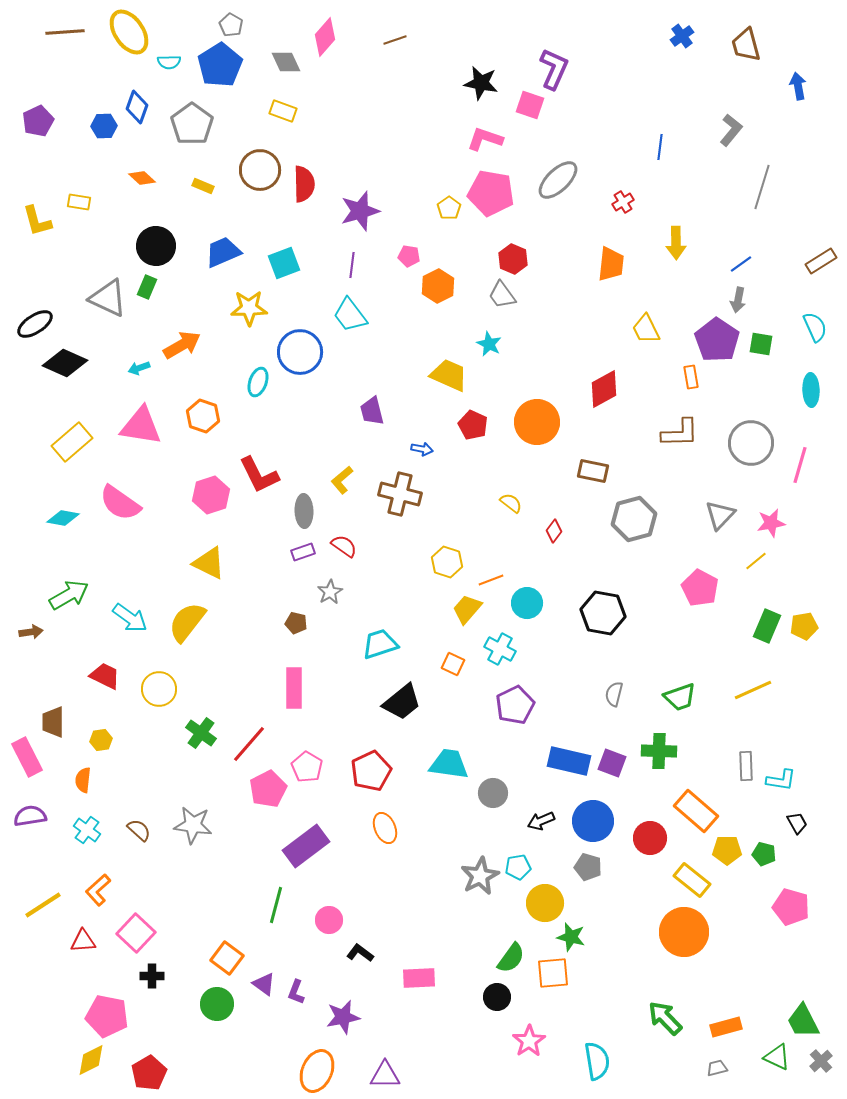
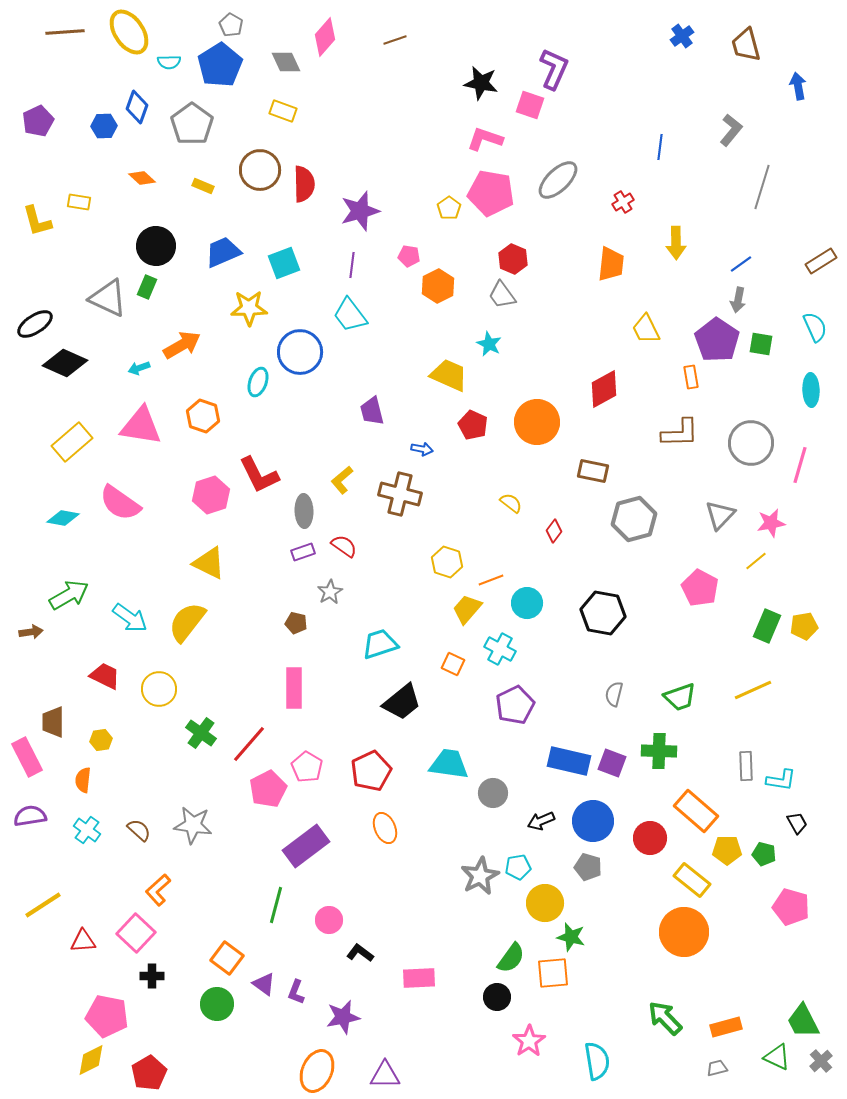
orange L-shape at (98, 890): moved 60 px right
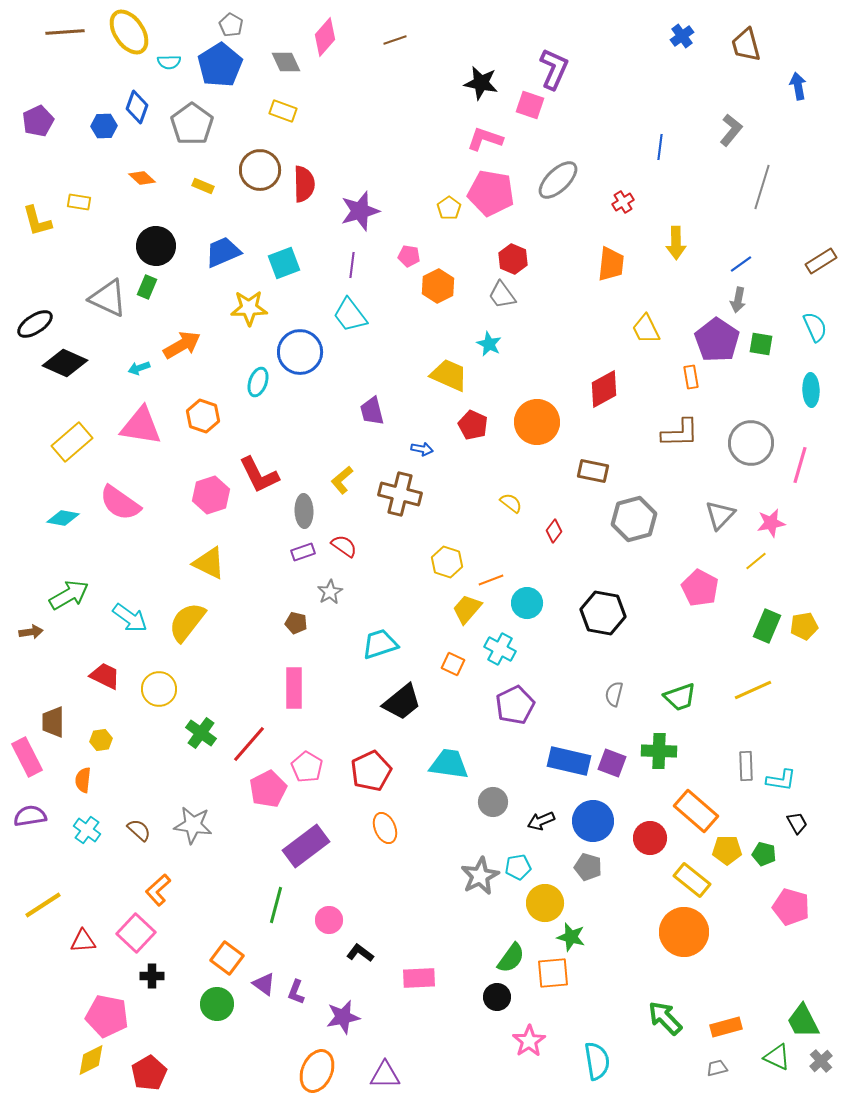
gray circle at (493, 793): moved 9 px down
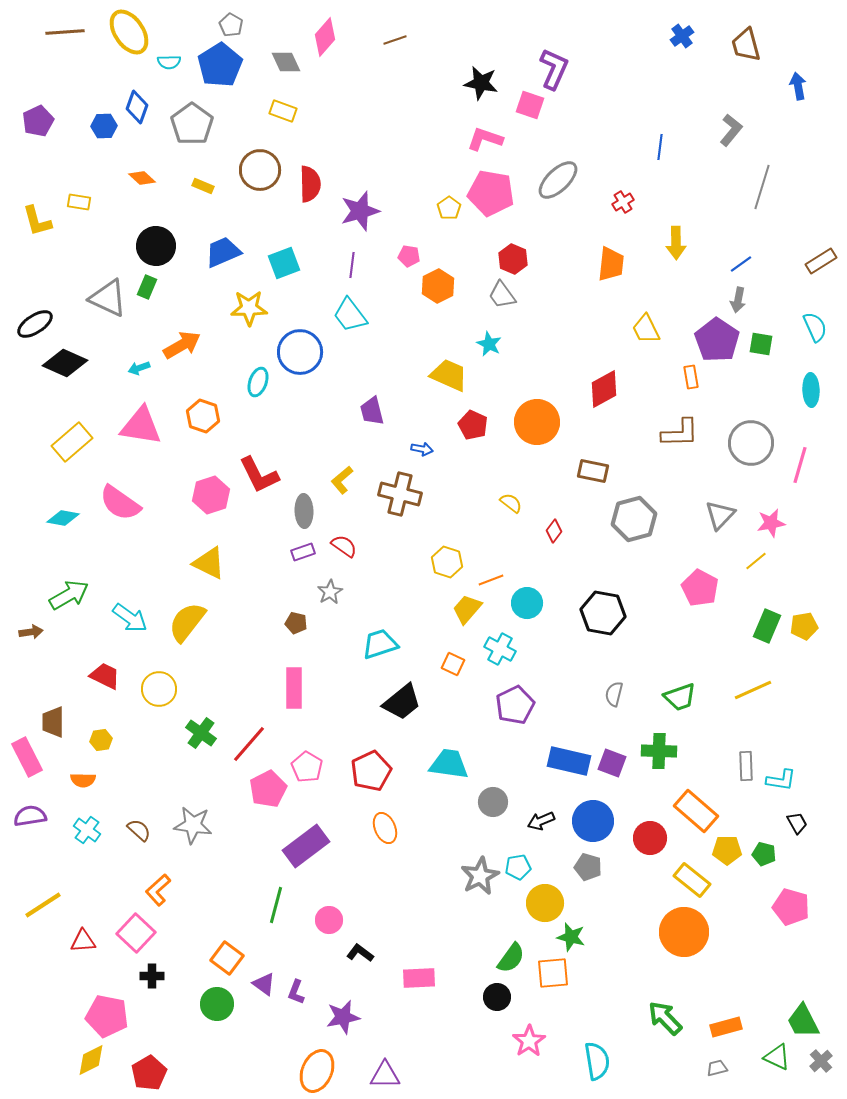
red semicircle at (304, 184): moved 6 px right
orange semicircle at (83, 780): rotated 95 degrees counterclockwise
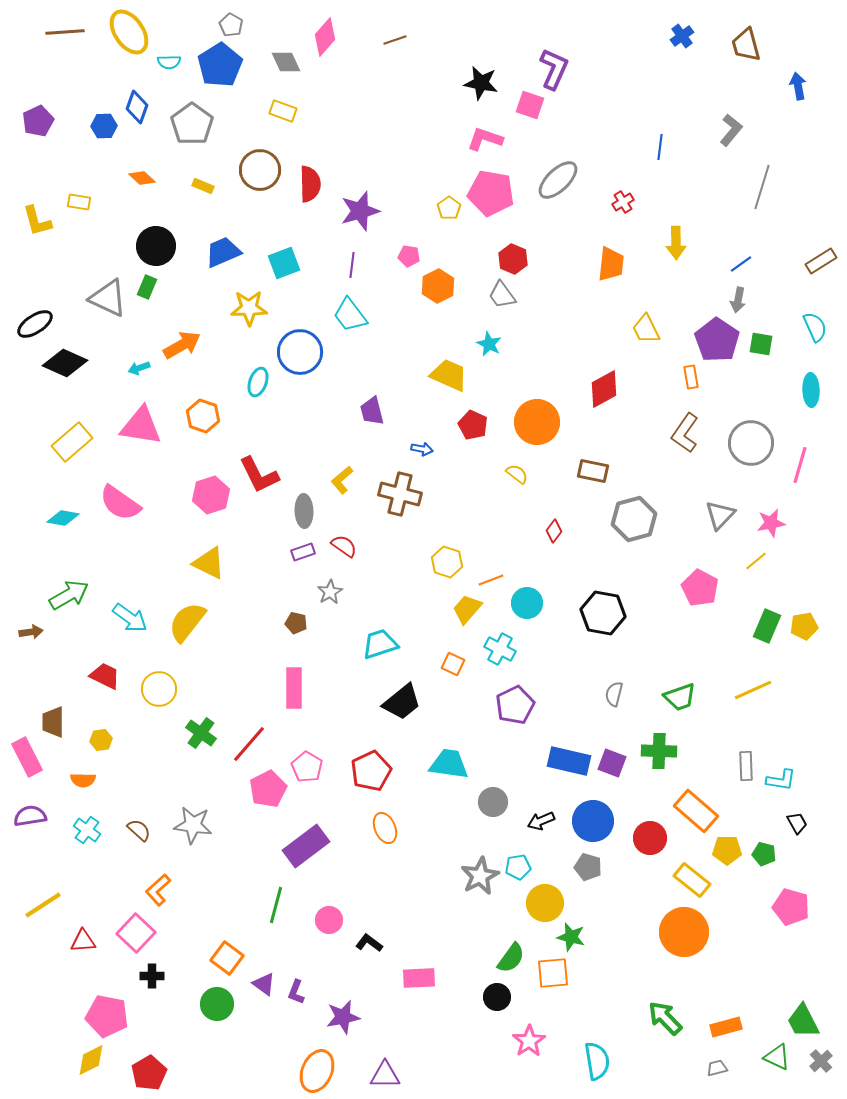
brown L-shape at (680, 433): moved 5 px right; rotated 126 degrees clockwise
yellow semicircle at (511, 503): moved 6 px right, 29 px up
black L-shape at (360, 953): moved 9 px right, 10 px up
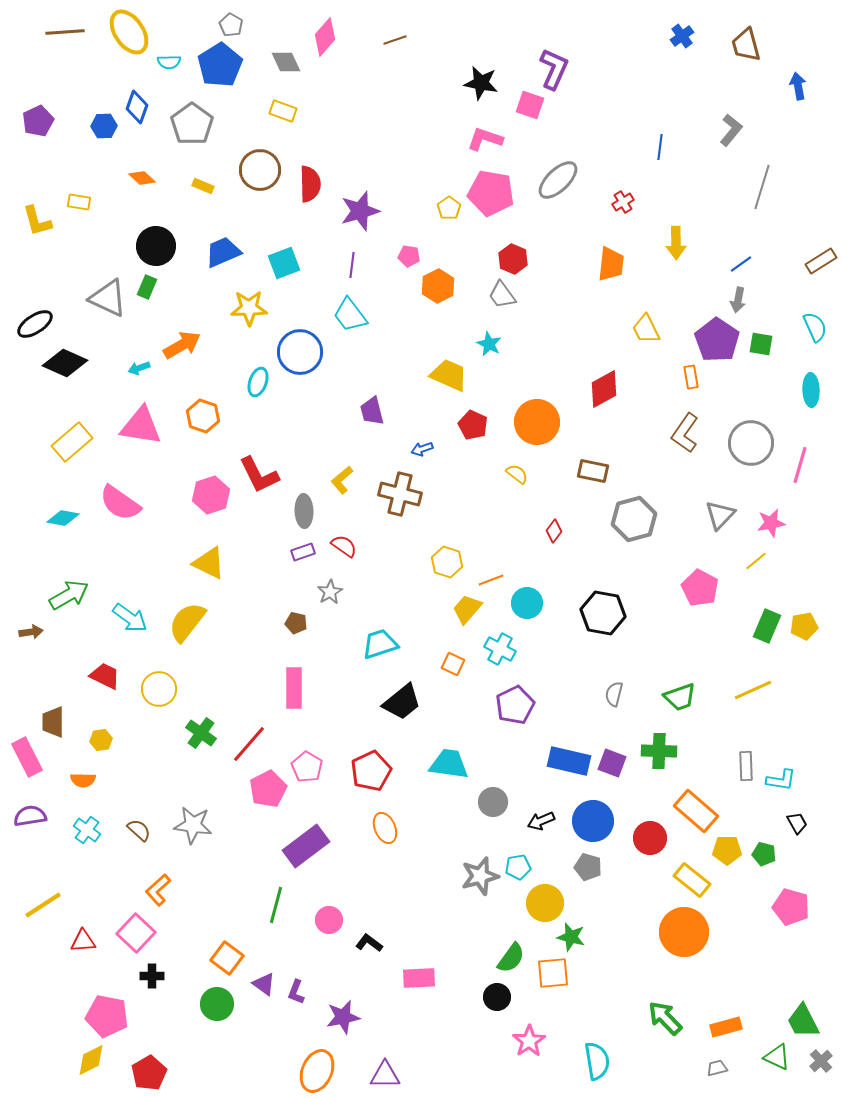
blue arrow at (422, 449): rotated 150 degrees clockwise
gray star at (480, 876): rotated 12 degrees clockwise
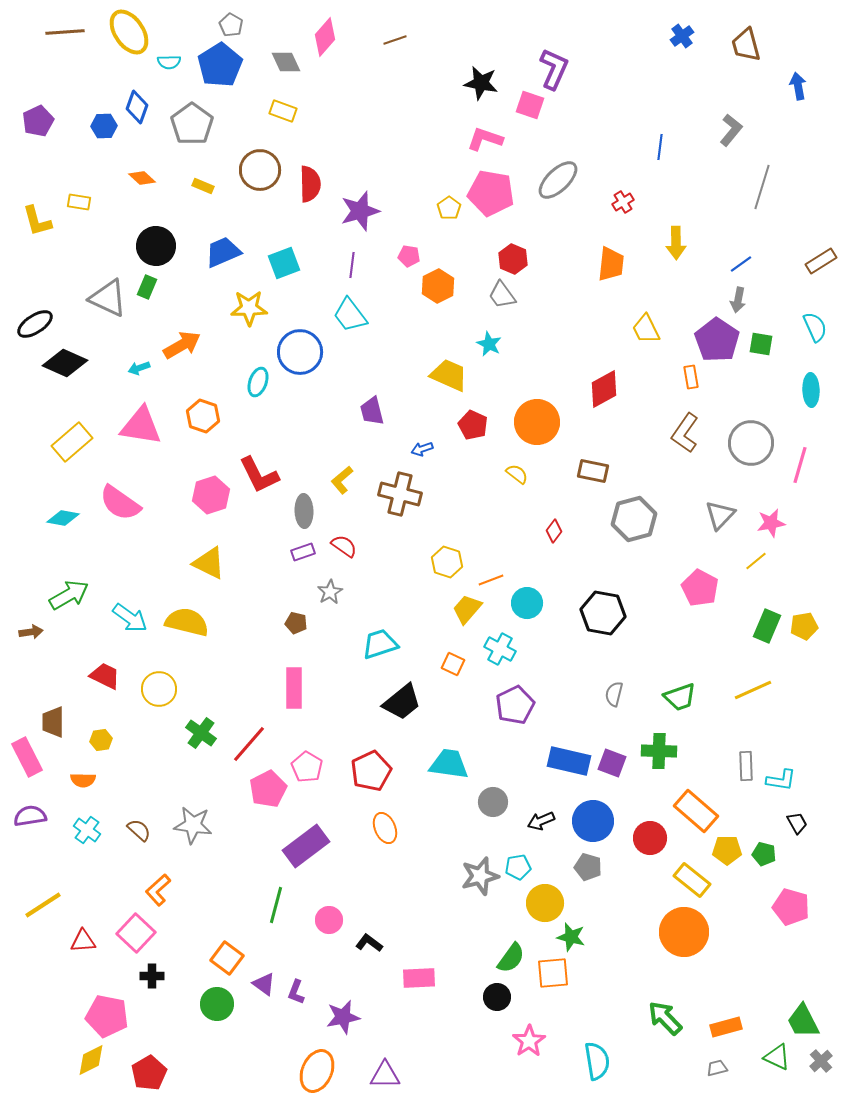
yellow semicircle at (187, 622): rotated 66 degrees clockwise
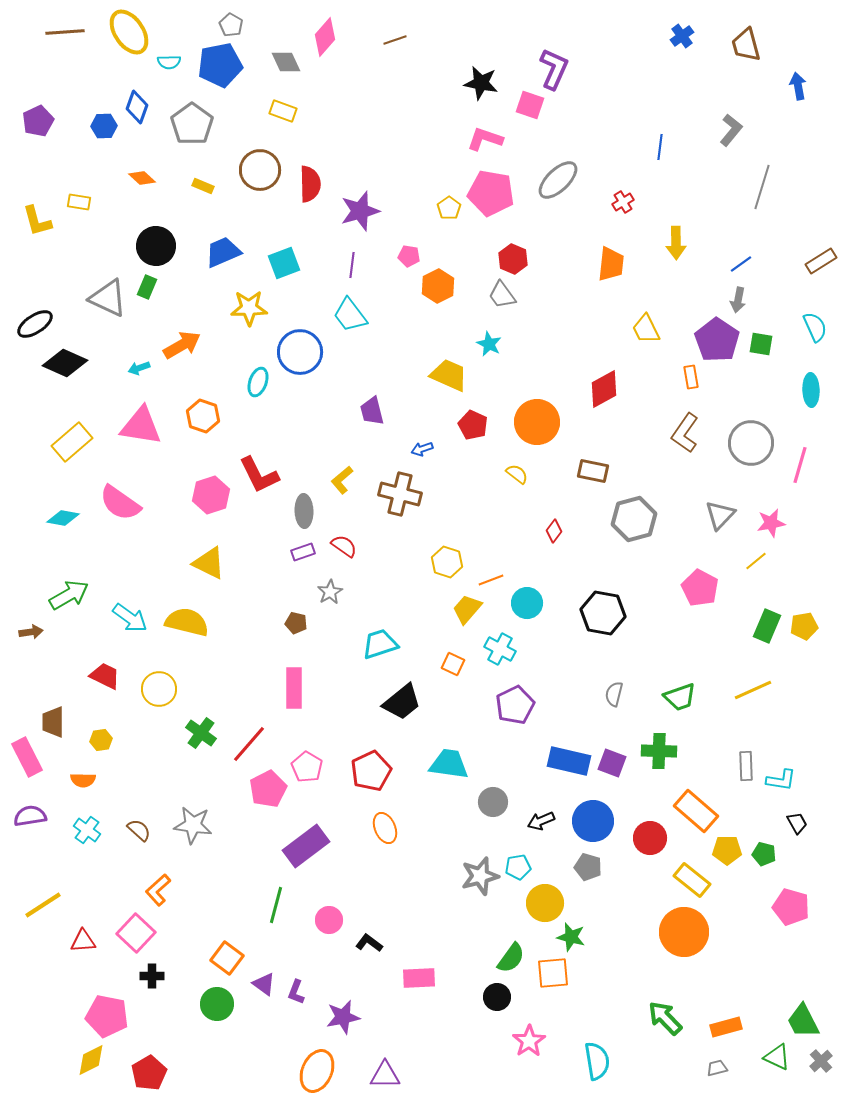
blue pentagon at (220, 65): rotated 21 degrees clockwise
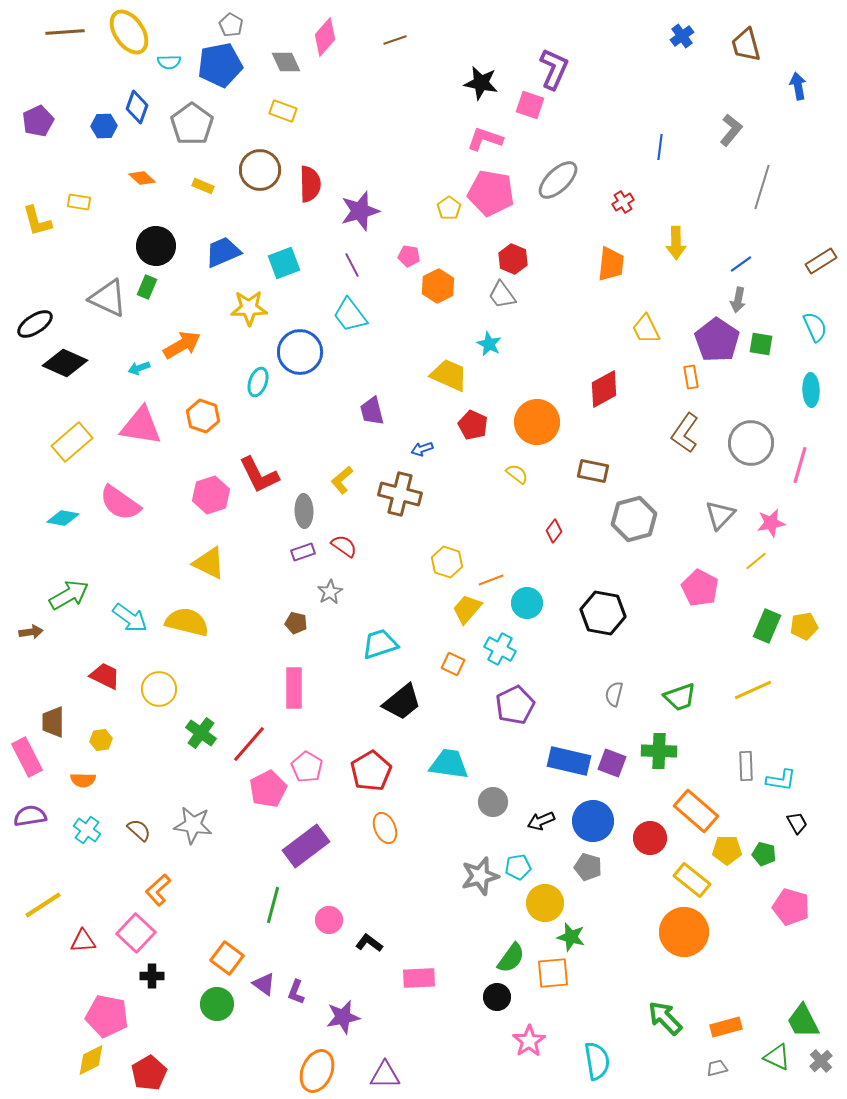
purple line at (352, 265): rotated 35 degrees counterclockwise
red pentagon at (371, 771): rotated 6 degrees counterclockwise
green line at (276, 905): moved 3 px left
